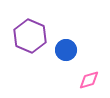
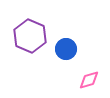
blue circle: moved 1 px up
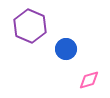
purple hexagon: moved 10 px up
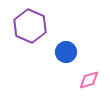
blue circle: moved 3 px down
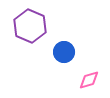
blue circle: moved 2 px left
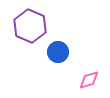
blue circle: moved 6 px left
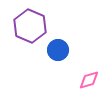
blue circle: moved 2 px up
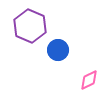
pink diamond: rotated 10 degrees counterclockwise
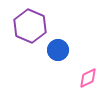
pink diamond: moved 1 px left, 2 px up
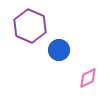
blue circle: moved 1 px right
